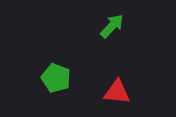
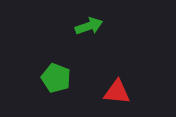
green arrow: moved 23 px left; rotated 28 degrees clockwise
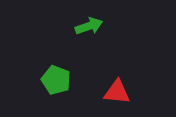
green pentagon: moved 2 px down
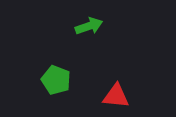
red triangle: moved 1 px left, 4 px down
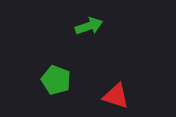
red triangle: rotated 12 degrees clockwise
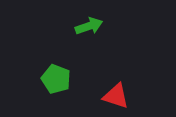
green pentagon: moved 1 px up
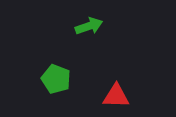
red triangle: rotated 16 degrees counterclockwise
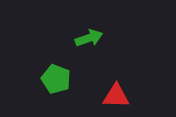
green arrow: moved 12 px down
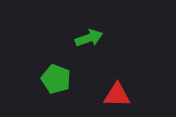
red triangle: moved 1 px right, 1 px up
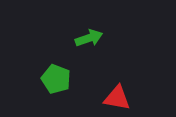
red triangle: moved 3 px down; rotated 8 degrees clockwise
